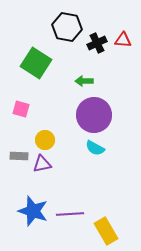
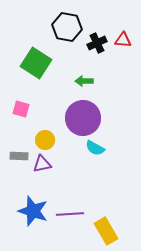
purple circle: moved 11 px left, 3 px down
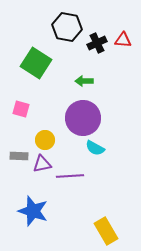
purple line: moved 38 px up
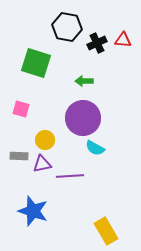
green square: rotated 16 degrees counterclockwise
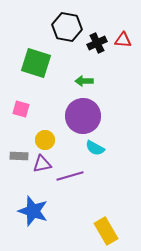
purple circle: moved 2 px up
purple line: rotated 12 degrees counterclockwise
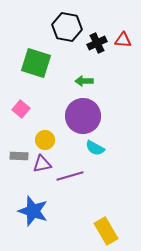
pink square: rotated 24 degrees clockwise
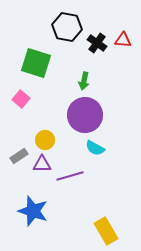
black cross: rotated 30 degrees counterclockwise
green arrow: rotated 78 degrees counterclockwise
pink square: moved 10 px up
purple circle: moved 2 px right, 1 px up
gray rectangle: rotated 36 degrees counterclockwise
purple triangle: rotated 12 degrees clockwise
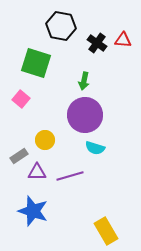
black hexagon: moved 6 px left, 1 px up
cyan semicircle: rotated 12 degrees counterclockwise
purple triangle: moved 5 px left, 8 px down
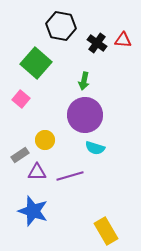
green square: rotated 24 degrees clockwise
gray rectangle: moved 1 px right, 1 px up
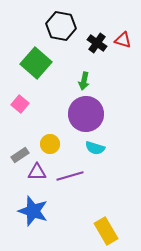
red triangle: rotated 12 degrees clockwise
pink square: moved 1 px left, 5 px down
purple circle: moved 1 px right, 1 px up
yellow circle: moved 5 px right, 4 px down
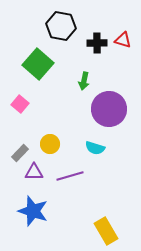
black cross: rotated 36 degrees counterclockwise
green square: moved 2 px right, 1 px down
purple circle: moved 23 px right, 5 px up
gray rectangle: moved 2 px up; rotated 12 degrees counterclockwise
purple triangle: moved 3 px left
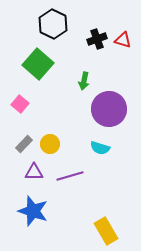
black hexagon: moved 8 px left, 2 px up; rotated 16 degrees clockwise
black cross: moved 4 px up; rotated 18 degrees counterclockwise
cyan semicircle: moved 5 px right
gray rectangle: moved 4 px right, 9 px up
